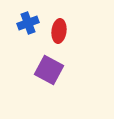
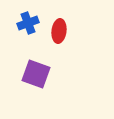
purple square: moved 13 px left, 4 px down; rotated 8 degrees counterclockwise
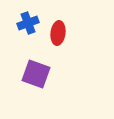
red ellipse: moved 1 px left, 2 px down
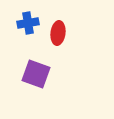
blue cross: rotated 10 degrees clockwise
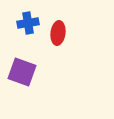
purple square: moved 14 px left, 2 px up
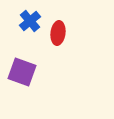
blue cross: moved 2 px right, 2 px up; rotated 30 degrees counterclockwise
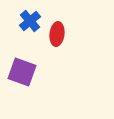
red ellipse: moved 1 px left, 1 px down
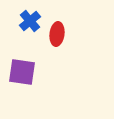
purple square: rotated 12 degrees counterclockwise
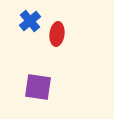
purple square: moved 16 px right, 15 px down
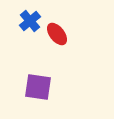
red ellipse: rotated 45 degrees counterclockwise
